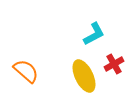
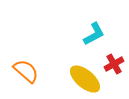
yellow ellipse: moved 1 px right, 3 px down; rotated 24 degrees counterclockwise
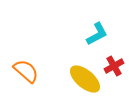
cyan L-shape: moved 3 px right
red cross: moved 2 px down
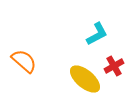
orange semicircle: moved 2 px left, 10 px up
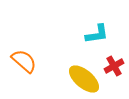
cyan L-shape: rotated 20 degrees clockwise
yellow ellipse: moved 1 px left
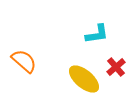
red cross: moved 2 px right, 1 px down; rotated 12 degrees counterclockwise
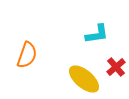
orange semicircle: moved 3 px right, 6 px up; rotated 68 degrees clockwise
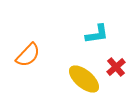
orange semicircle: moved 1 px right; rotated 24 degrees clockwise
